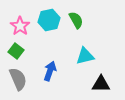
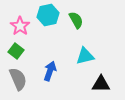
cyan hexagon: moved 1 px left, 5 px up
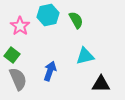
green square: moved 4 px left, 4 px down
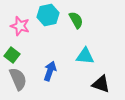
pink star: rotated 18 degrees counterclockwise
cyan triangle: rotated 18 degrees clockwise
black triangle: rotated 18 degrees clockwise
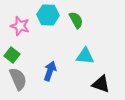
cyan hexagon: rotated 15 degrees clockwise
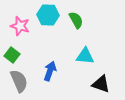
gray semicircle: moved 1 px right, 2 px down
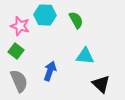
cyan hexagon: moved 3 px left
green square: moved 4 px right, 4 px up
black triangle: rotated 24 degrees clockwise
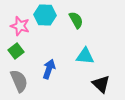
green square: rotated 14 degrees clockwise
blue arrow: moved 1 px left, 2 px up
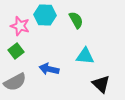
blue arrow: rotated 96 degrees counterclockwise
gray semicircle: moved 4 px left, 1 px down; rotated 85 degrees clockwise
